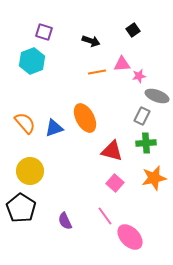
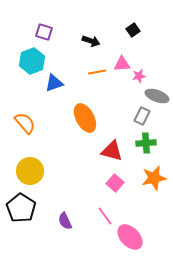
blue triangle: moved 45 px up
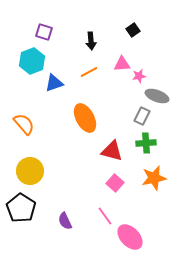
black arrow: rotated 66 degrees clockwise
orange line: moved 8 px left; rotated 18 degrees counterclockwise
orange semicircle: moved 1 px left, 1 px down
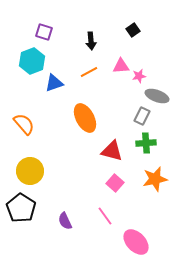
pink triangle: moved 1 px left, 2 px down
orange star: moved 1 px right, 1 px down
pink ellipse: moved 6 px right, 5 px down
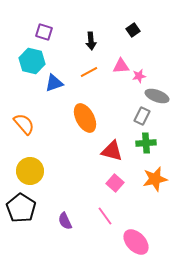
cyan hexagon: rotated 25 degrees counterclockwise
